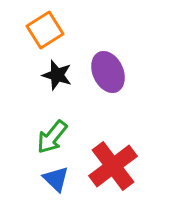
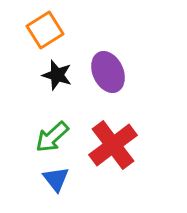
green arrow: rotated 9 degrees clockwise
red cross: moved 21 px up
blue triangle: rotated 8 degrees clockwise
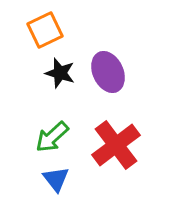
orange square: rotated 6 degrees clockwise
black star: moved 3 px right, 2 px up
red cross: moved 3 px right
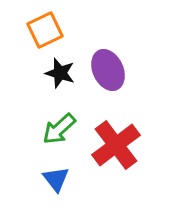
purple ellipse: moved 2 px up
green arrow: moved 7 px right, 8 px up
